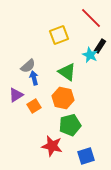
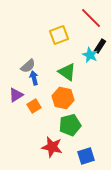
red star: moved 1 px down
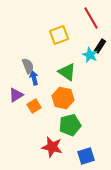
red line: rotated 15 degrees clockwise
gray semicircle: rotated 70 degrees counterclockwise
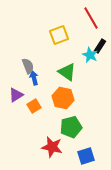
green pentagon: moved 1 px right, 2 px down
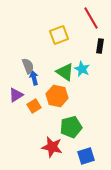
black rectangle: rotated 24 degrees counterclockwise
cyan star: moved 8 px left, 14 px down
green triangle: moved 2 px left
orange hexagon: moved 6 px left, 2 px up
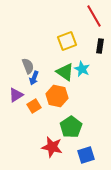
red line: moved 3 px right, 2 px up
yellow square: moved 8 px right, 6 px down
blue arrow: rotated 144 degrees counterclockwise
green pentagon: rotated 20 degrees counterclockwise
blue square: moved 1 px up
